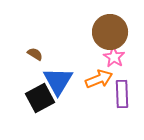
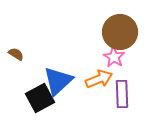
brown circle: moved 10 px right
brown semicircle: moved 19 px left
blue triangle: rotated 16 degrees clockwise
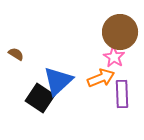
orange arrow: moved 2 px right, 1 px up
black square: rotated 28 degrees counterclockwise
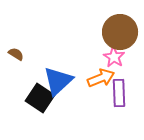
purple rectangle: moved 3 px left, 1 px up
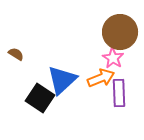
pink star: moved 1 px left, 1 px down
blue triangle: moved 4 px right, 1 px up
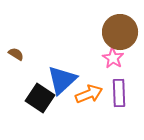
orange arrow: moved 12 px left, 16 px down
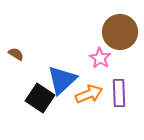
pink star: moved 13 px left
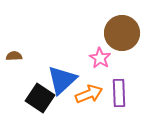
brown circle: moved 2 px right, 1 px down
brown semicircle: moved 2 px left, 2 px down; rotated 35 degrees counterclockwise
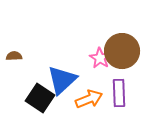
brown circle: moved 18 px down
orange arrow: moved 5 px down
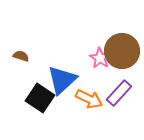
brown semicircle: moved 7 px right; rotated 21 degrees clockwise
purple rectangle: rotated 44 degrees clockwise
orange arrow: rotated 48 degrees clockwise
